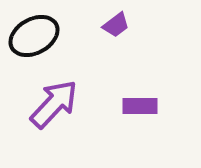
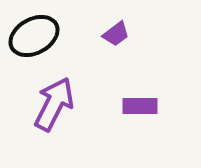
purple trapezoid: moved 9 px down
purple arrow: rotated 16 degrees counterclockwise
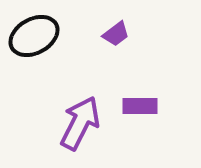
purple arrow: moved 26 px right, 19 px down
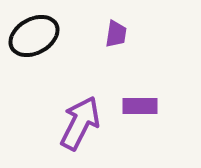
purple trapezoid: rotated 44 degrees counterclockwise
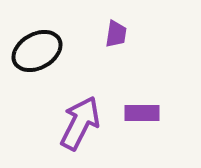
black ellipse: moved 3 px right, 15 px down
purple rectangle: moved 2 px right, 7 px down
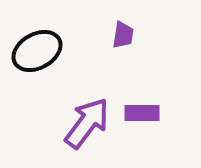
purple trapezoid: moved 7 px right, 1 px down
purple arrow: moved 7 px right; rotated 10 degrees clockwise
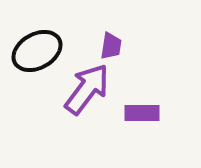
purple trapezoid: moved 12 px left, 11 px down
purple arrow: moved 34 px up
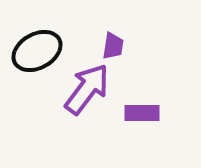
purple trapezoid: moved 2 px right
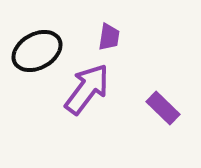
purple trapezoid: moved 4 px left, 9 px up
purple rectangle: moved 21 px right, 5 px up; rotated 44 degrees clockwise
